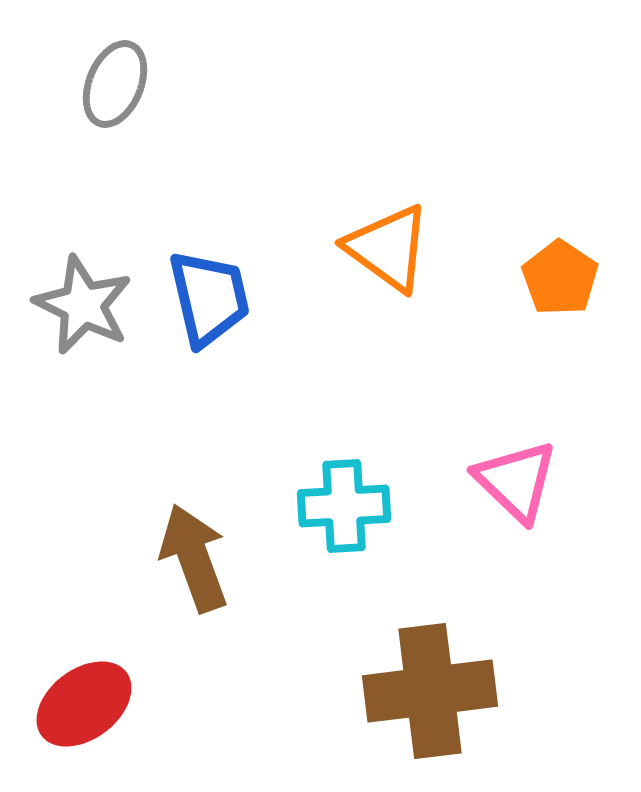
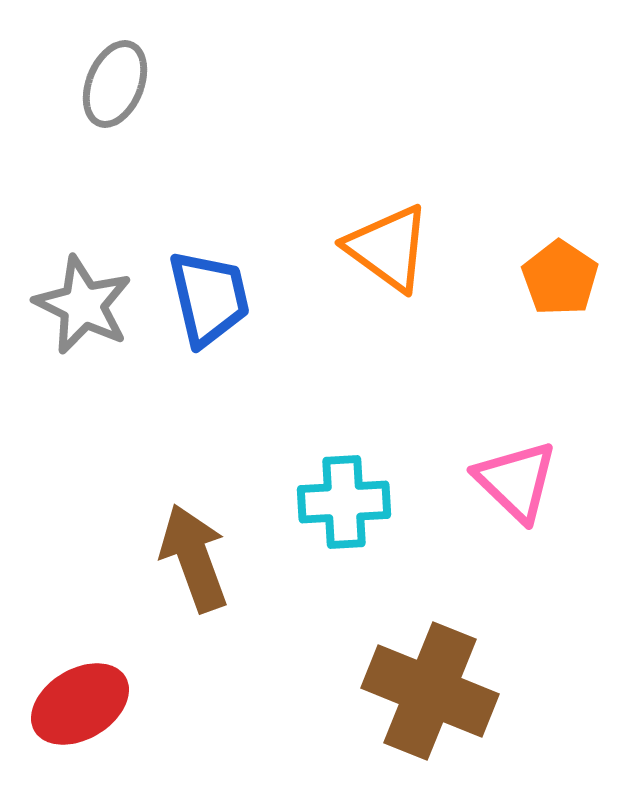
cyan cross: moved 4 px up
brown cross: rotated 29 degrees clockwise
red ellipse: moved 4 px left; rotated 6 degrees clockwise
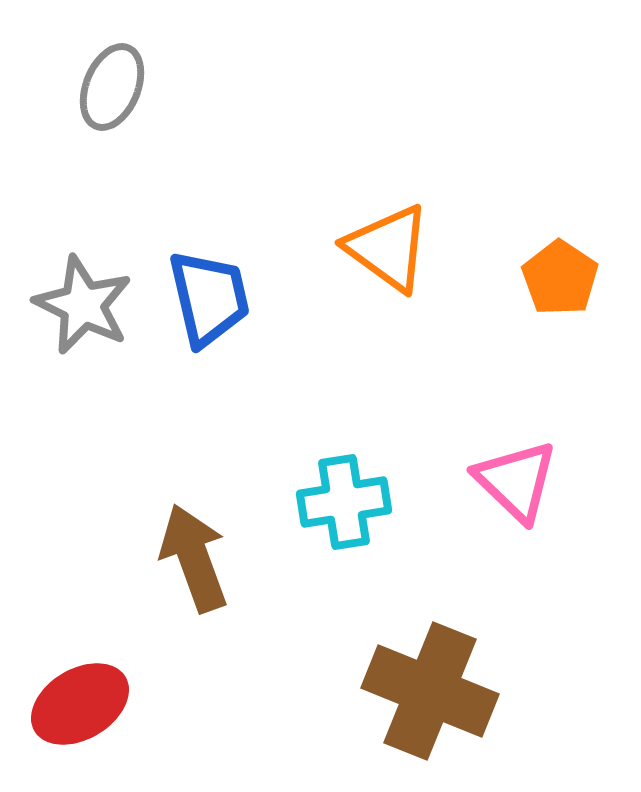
gray ellipse: moved 3 px left, 3 px down
cyan cross: rotated 6 degrees counterclockwise
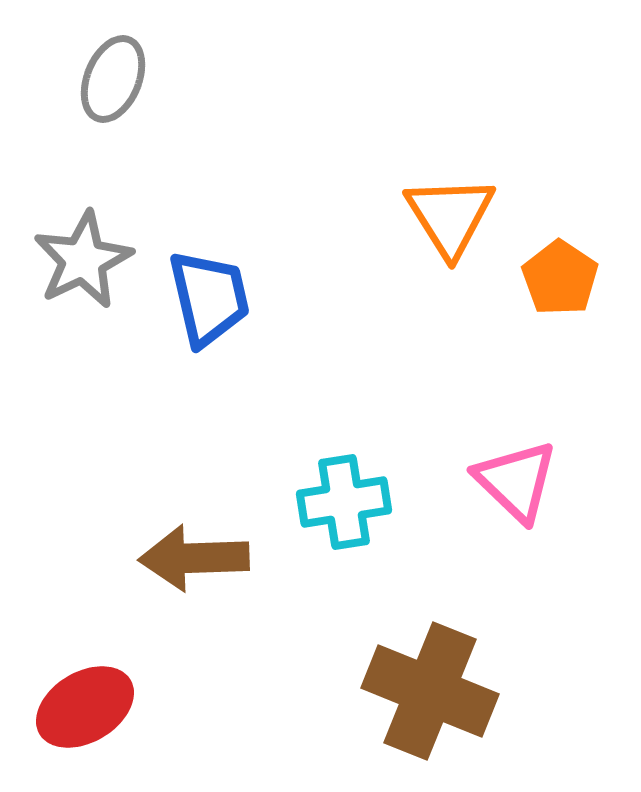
gray ellipse: moved 1 px right, 8 px up
orange triangle: moved 62 px right, 32 px up; rotated 22 degrees clockwise
gray star: moved 45 px up; rotated 20 degrees clockwise
brown arrow: rotated 72 degrees counterclockwise
red ellipse: moved 5 px right, 3 px down
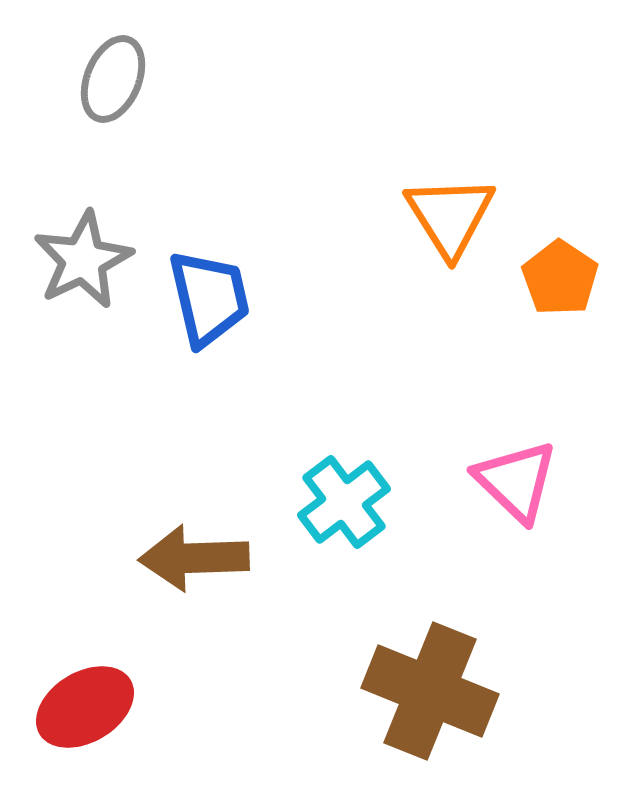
cyan cross: rotated 28 degrees counterclockwise
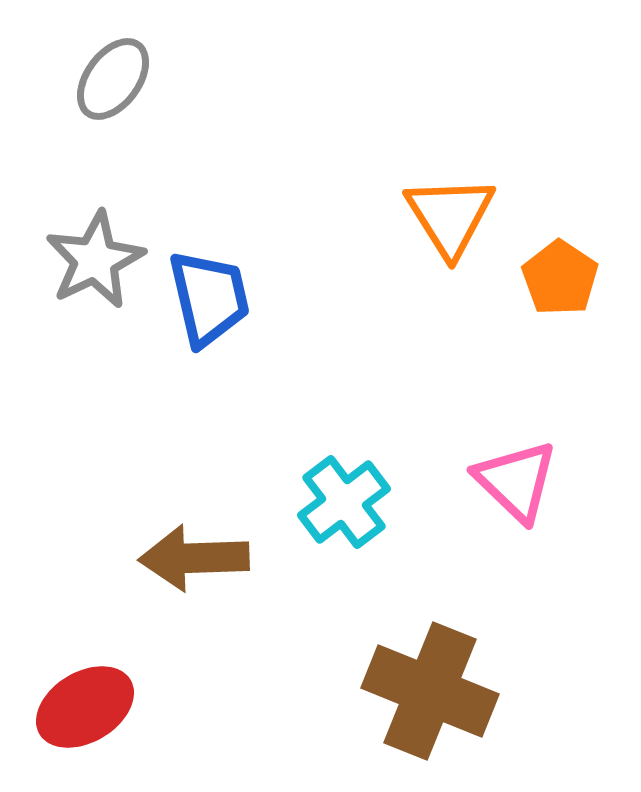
gray ellipse: rotated 14 degrees clockwise
gray star: moved 12 px right
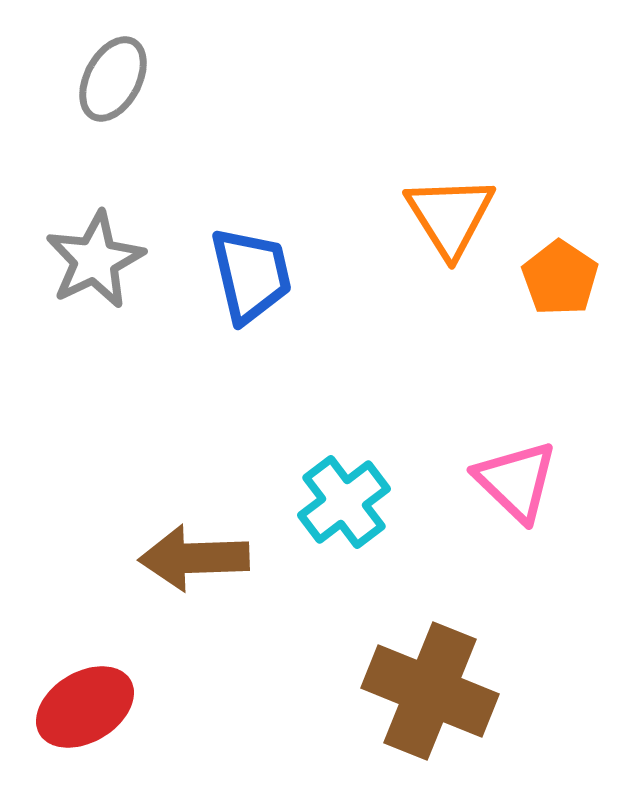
gray ellipse: rotated 8 degrees counterclockwise
blue trapezoid: moved 42 px right, 23 px up
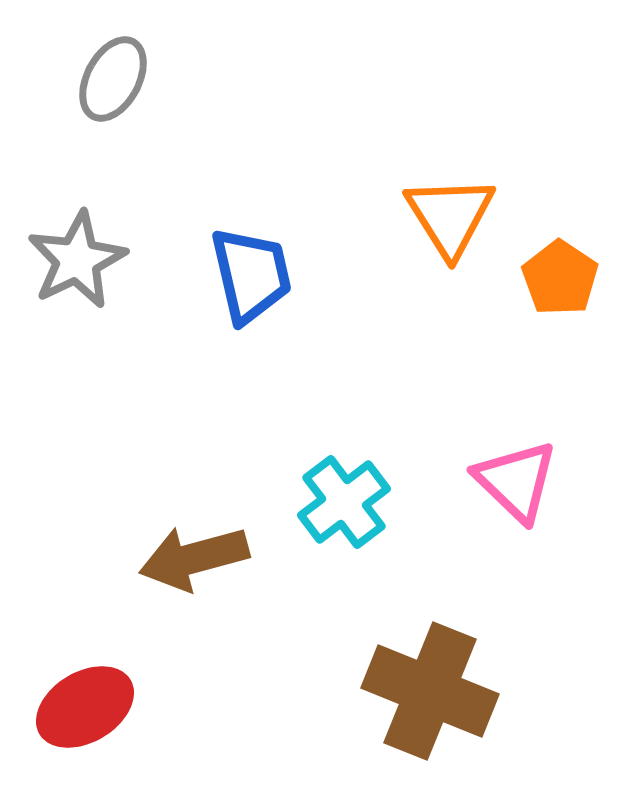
gray star: moved 18 px left
brown arrow: rotated 13 degrees counterclockwise
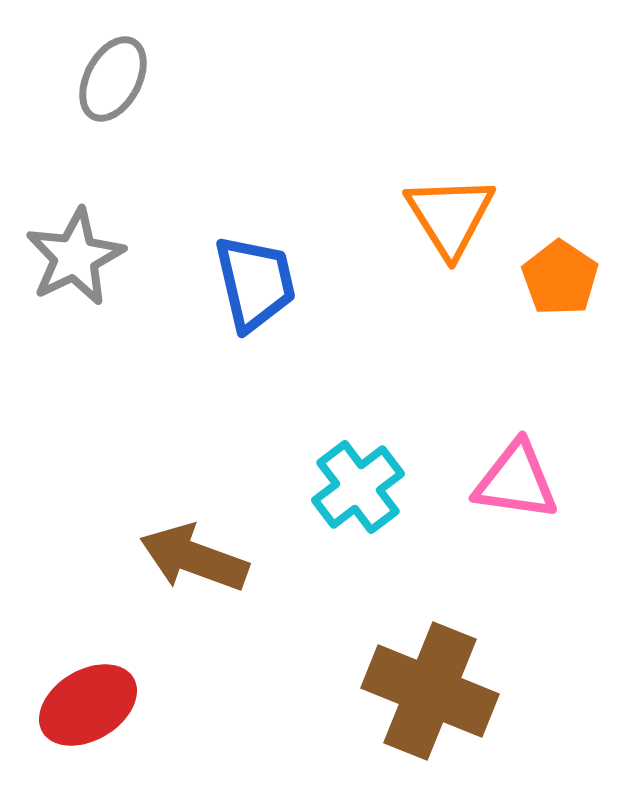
gray star: moved 2 px left, 3 px up
blue trapezoid: moved 4 px right, 8 px down
pink triangle: rotated 36 degrees counterclockwise
cyan cross: moved 14 px right, 15 px up
brown arrow: rotated 35 degrees clockwise
red ellipse: moved 3 px right, 2 px up
